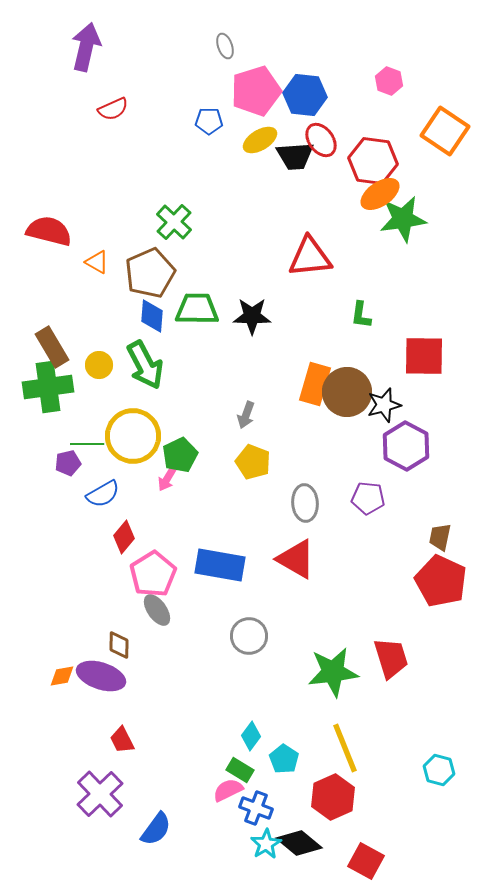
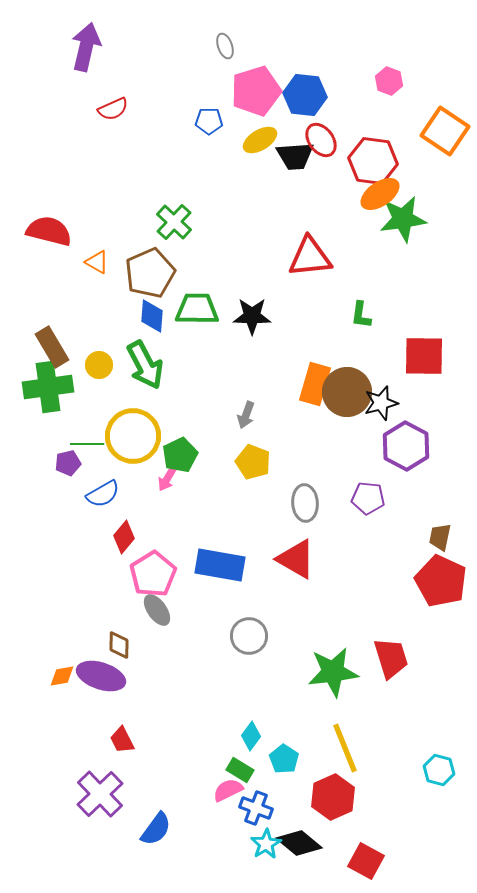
black star at (384, 405): moved 3 px left, 2 px up
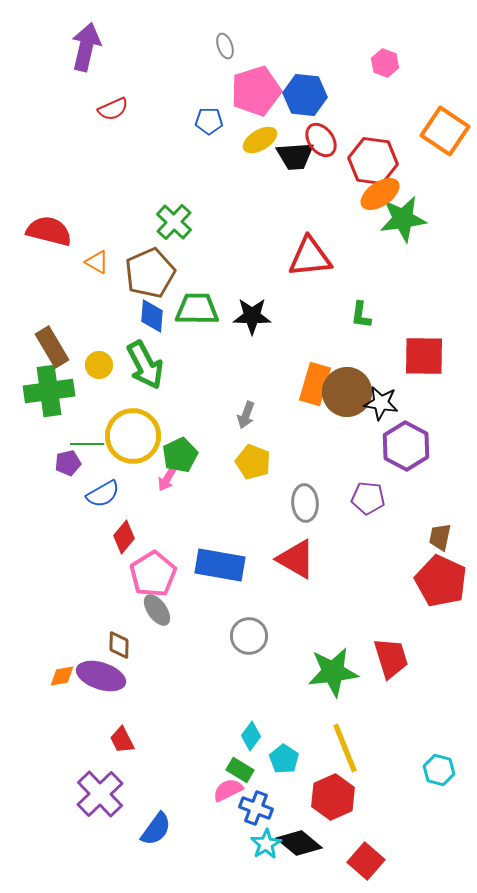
pink hexagon at (389, 81): moved 4 px left, 18 px up
green cross at (48, 387): moved 1 px right, 4 px down
black star at (381, 403): rotated 24 degrees clockwise
red square at (366, 861): rotated 12 degrees clockwise
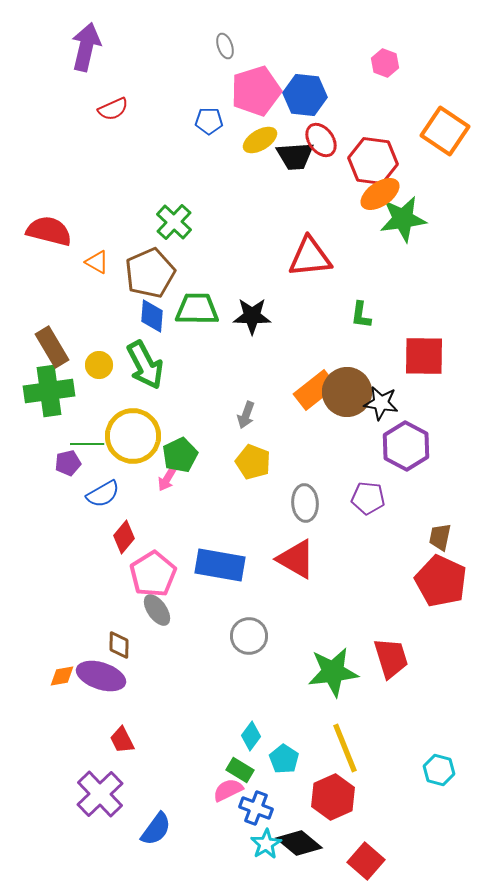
orange rectangle at (315, 384): moved 6 px down; rotated 36 degrees clockwise
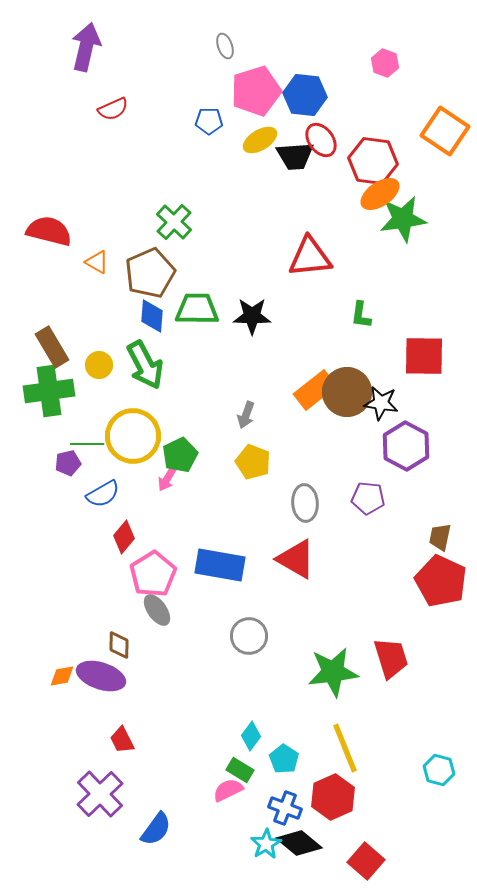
blue cross at (256, 808): moved 29 px right
